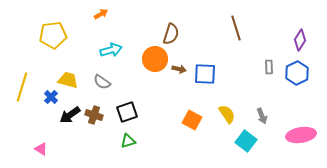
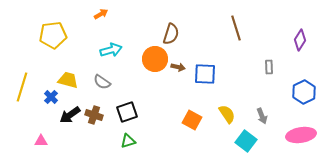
brown arrow: moved 1 px left, 2 px up
blue hexagon: moved 7 px right, 19 px down
pink triangle: moved 8 px up; rotated 32 degrees counterclockwise
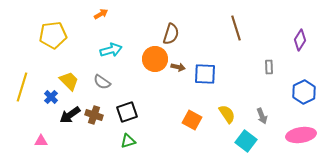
yellow trapezoid: moved 1 px right, 1 px down; rotated 30 degrees clockwise
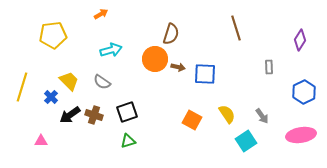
gray arrow: rotated 14 degrees counterclockwise
cyan square: rotated 20 degrees clockwise
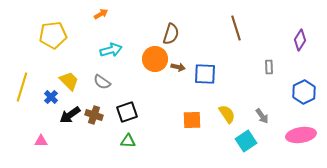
orange square: rotated 30 degrees counterclockwise
green triangle: rotated 21 degrees clockwise
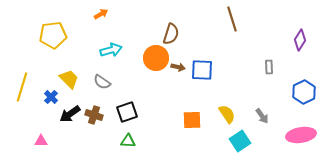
brown line: moved 4 px left, 9 px up
orange circle: moved 1 px right, 1 px up
blue square: moved 3 px left, 4 px up
yellow trapezoid: moved 2 px up
black arrow: moved 1 px up
cyan square: moved 6 px left
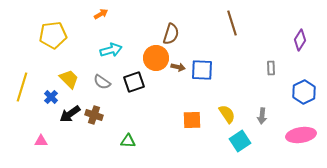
brown line: moved 4 px down
gray rectangle: moved 2 px right, 1 px down
black square: moved 7 px right, 30 px up
gray arrow: rotated 42 degrees clockwise
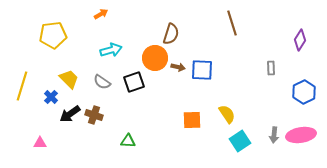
orange circle: moved 1 px left
yellow line: moved 1 px up
gray arrow: moved 12 px right, 19 px down
pink triangle: moved 1 px left, 2 px down
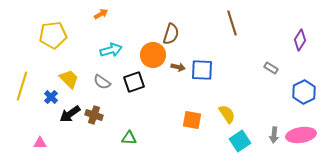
orange circle: moved 2 px left, 3 px up
gray rectangle: rotated 56 degrees counterclockwise
orange square: rotated 12 degrees clockwise
green triangle: moved 1 px right, 3 px up
